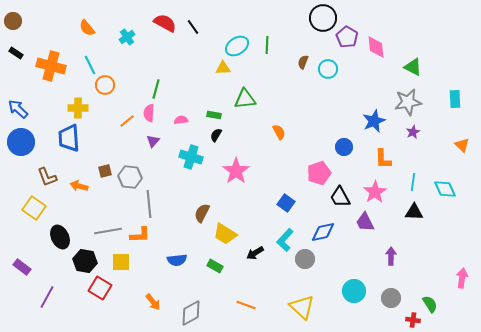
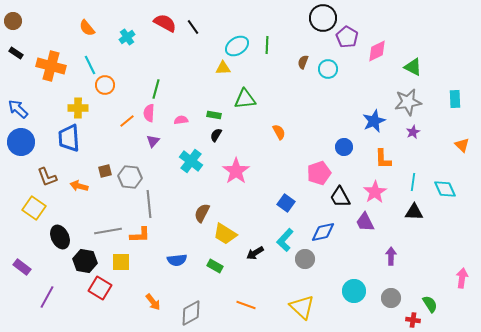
pink diamond at (376, 47): moved 1 px right, 4 px down; rotated 70 degrees clockwise
cyan cross at (191, 157): moved 4 px down; rotated 20 degrees clockwise
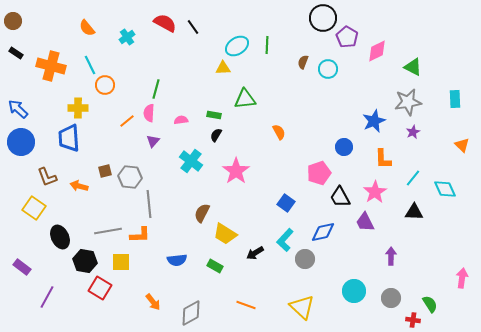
cyan line at (413, 182): moved 4 px up; rotated 30 degrees clockwise
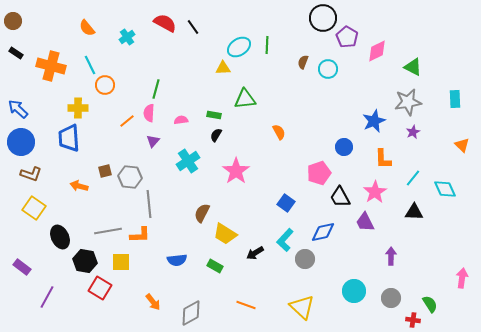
cyan ellipse at (237, 46): moved 2 px right, 1 px down
cyan cross at (191, 161): moved 3 px left; rotated 20 degrees clockwise
brown L-shape at (47, 177): moved 16 px left, 3 px up; rotated 50 degrees counterclockwise
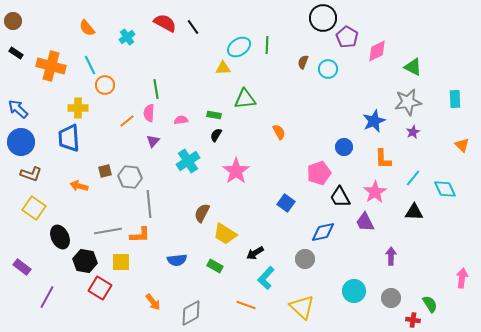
green line at (156, 89): rotated 24 degrees counterclockwise
cyan L-shape at (285, 240): moved 19 px left, 38 px down
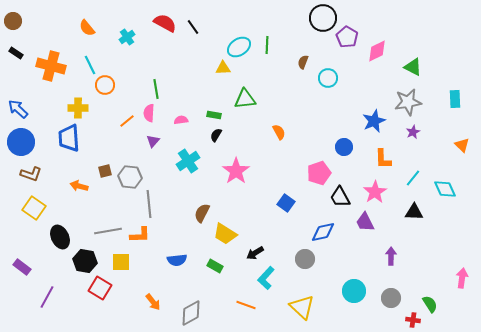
cyan circle at (328, 69): moved 9 px down
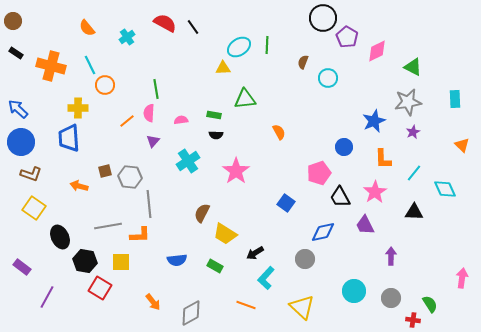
black semicircle at (216, 135): rotated 120 degrees counterclockwise
cyan line at (413, 178): moved 1 px right, 5 px up
purple trapezoid at (365, 222): moved 3 px down
gray line at (108, 231): moved 5 px up
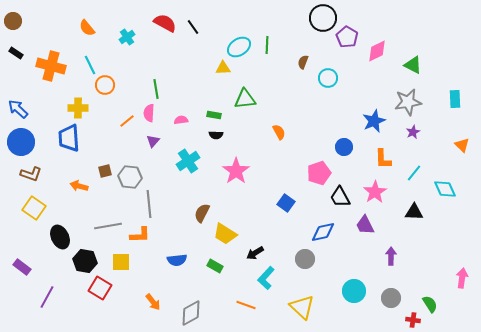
green triangle at (413, 67): moved 2 px up
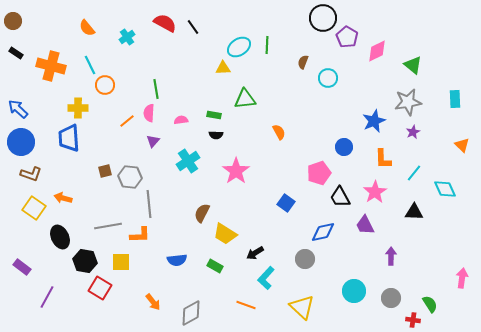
green triangle at (413, 65): rotated 12 degrees clockwise
orange arrow at (79, 186): moved 16 px left, 12 px down
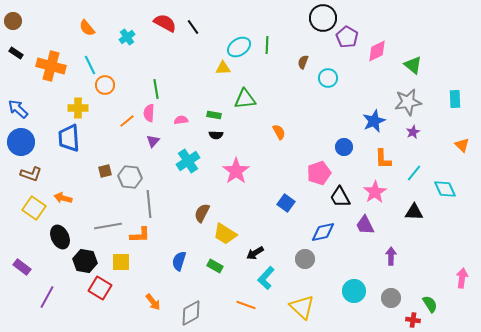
blue semicircle at (177, 260): moved 2 px right, 1 px down; rotated 114 degrees clockwise
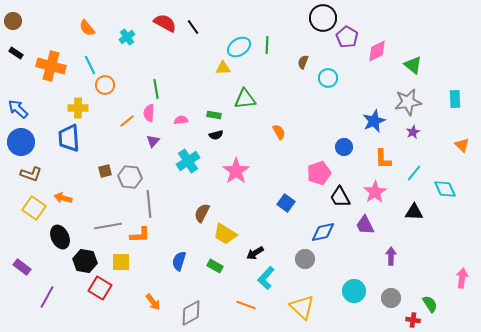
black semicircle at (216, 135): rotated 16 degrees counterclockwise
